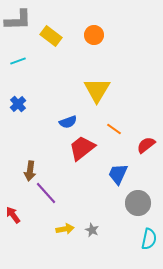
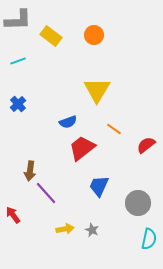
blue trapezoid: moved 19 px left, 12 px down
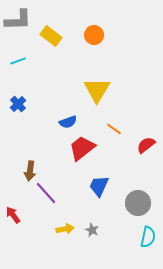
cyan semicircle: moved 1 px left, 2 px up
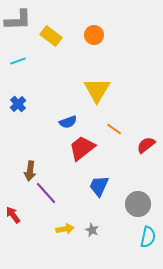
gray circle: moved 1 px down
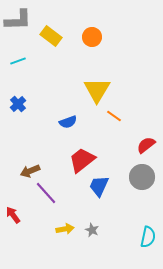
orange circle: moved 2 px left, 2 px down
orange line: moved 13 px up
red trapezoid: moved 12 px down
brown arrow: rotated 60 degrees clockwise
gray circle: moved 4 px right, 27 px up
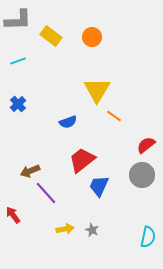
gray circle: moved 2 px up
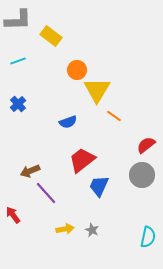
orange circle: moved 15 px left, 33 px down
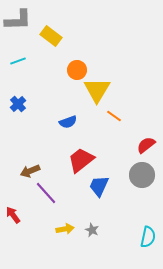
red trapezoid: moved 1 px left
